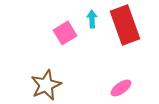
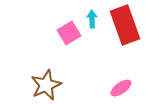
pink square: moved 4 px right
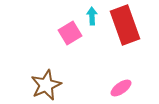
cyan arrow: moved 3 px up
pink square: moved 1 px right
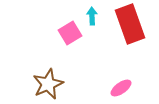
red rectangle: moved 5 px right, 1 px up
brown star: moved 2 px right, 1 px up
